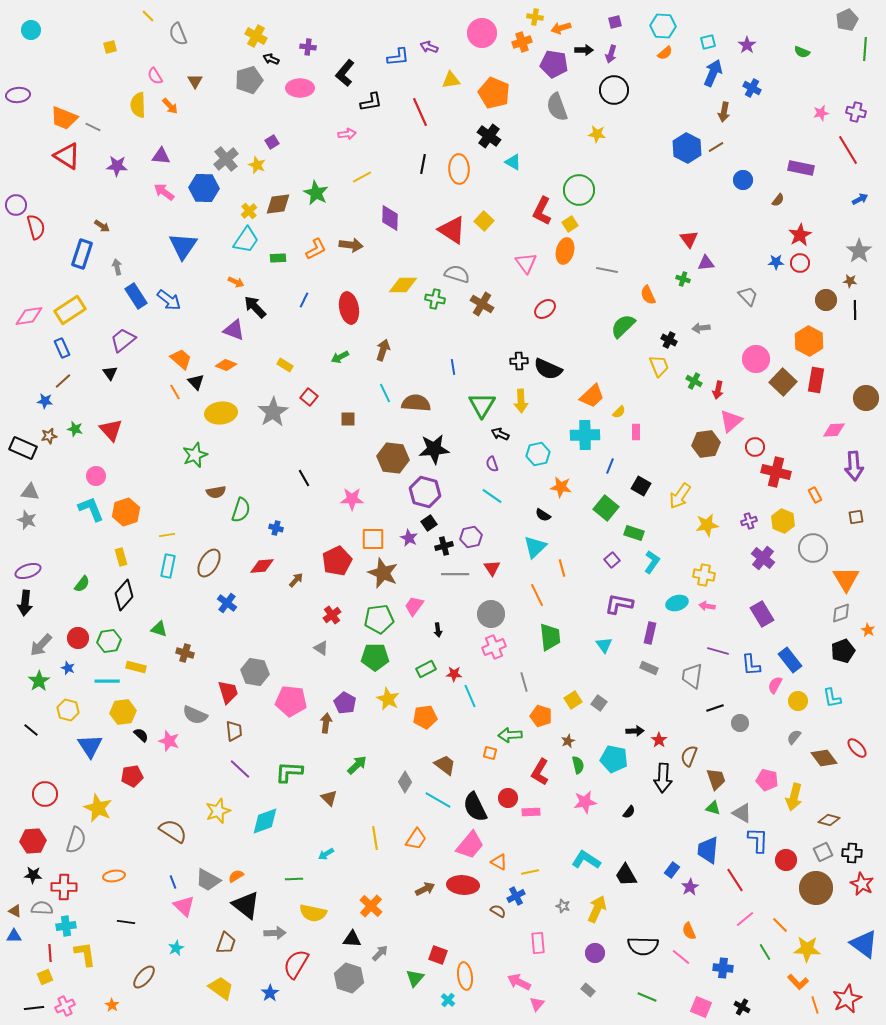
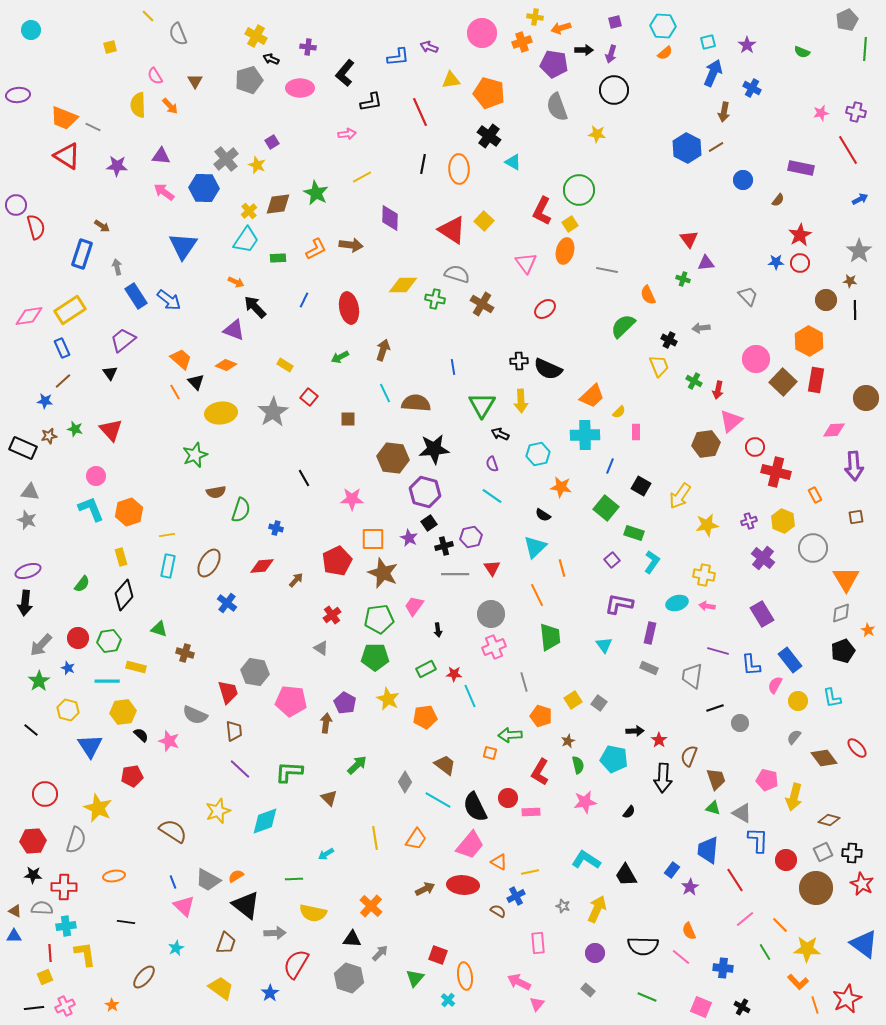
orange pentagon at (494, 93): moved 5 px left; rotated 8 degrees counterclockwise
orange hexagon at (126, 512): moved 3 px right
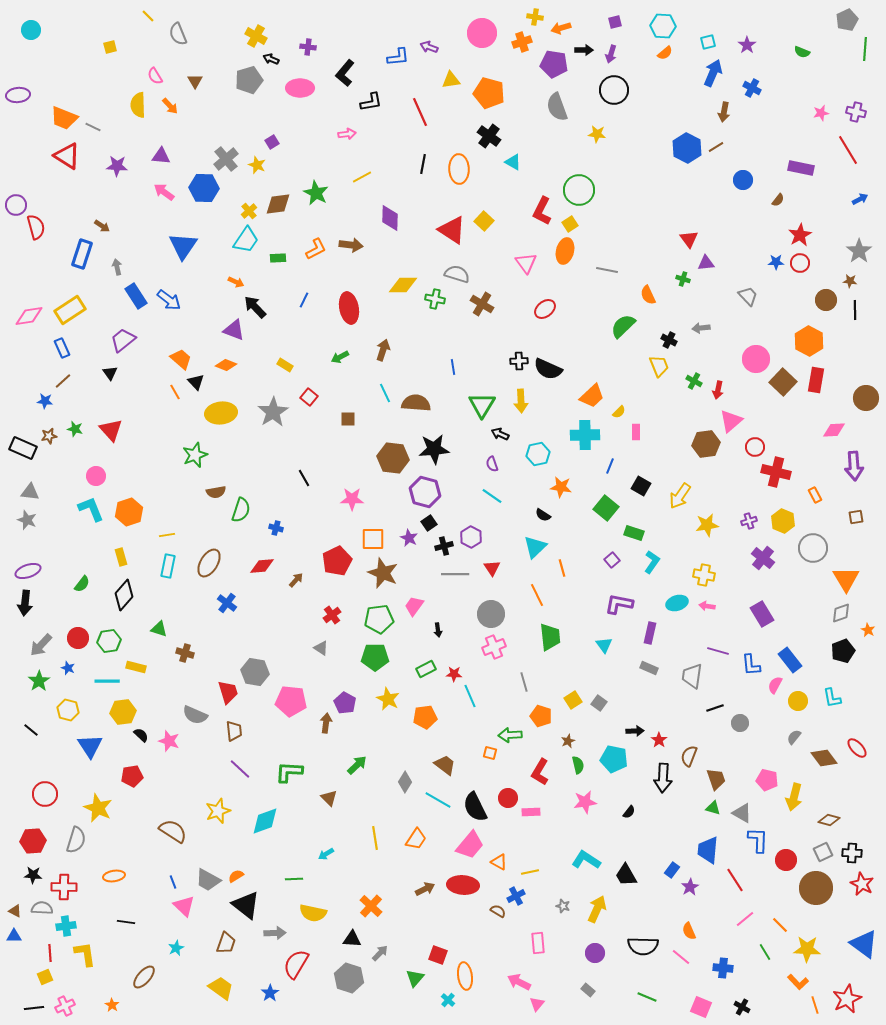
purple hexagon at (471, 537): rotated 20 degrees counterclockwise
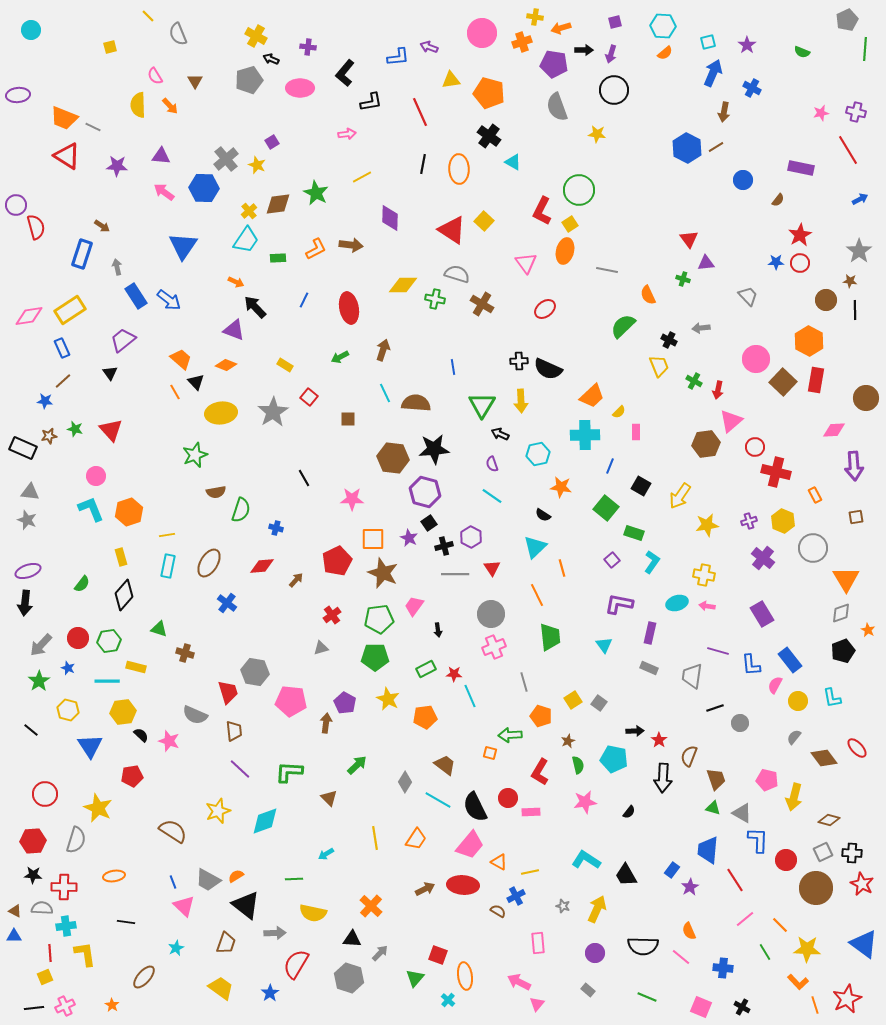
gray triangle at (321, 648): rotated 49 degrees counterclockwise
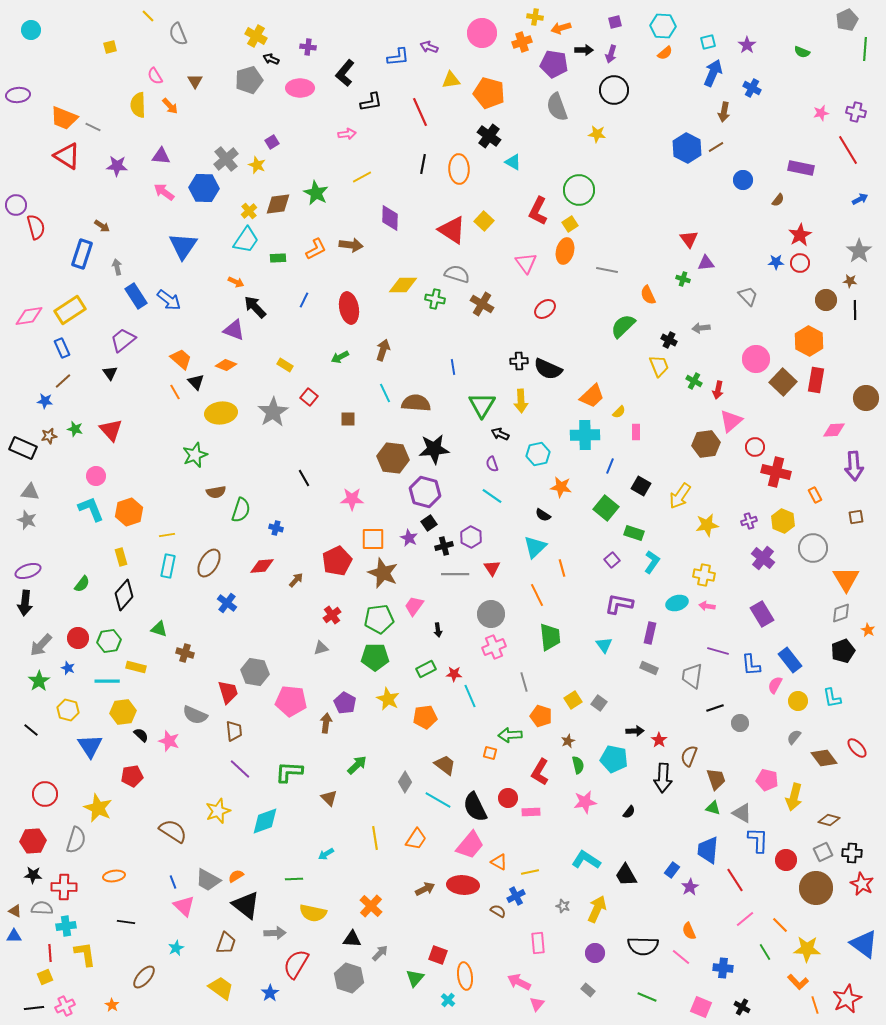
red L-shape at (542, 211): moved 4 px left
